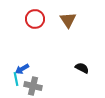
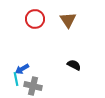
black semicircle: moved 8 px left, 3 px up
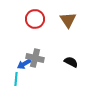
black semicircle: moved 3 px left, 3 px up
blue arrow: moved 2 px right, 5 px up
cyan line: rotated 16 degrees clockwise
gray cross: moved 2 px right, 28 px up
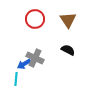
gray cross: rotated 12 degrees clockwise
black semicircle: moved 3 px left, 12 px up
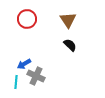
red circle: moved 8 px left
black semicircle: moved 2 px right, 5 px up; rotated 16 degrees clockwise
gray cross: moved 1 px right, 18 px down
cyan line: moved 3 px down
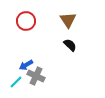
red circle: moved 1 px left, 2 px down
blue arrow: moved 2 px right, 1 px down
cyan line: rotated 40 degrees clockwise
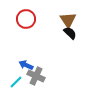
red circle: moved 2 px up
black semicircle: moved 12 px up
blue arrow: rotated 56 degrees clockwise
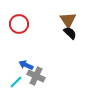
red circle: moved 7 px left, 5 px down
